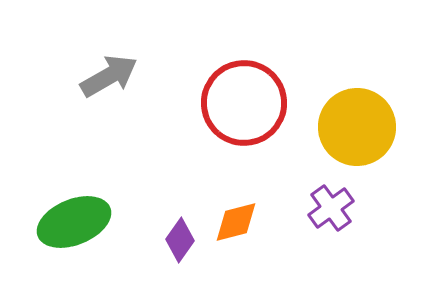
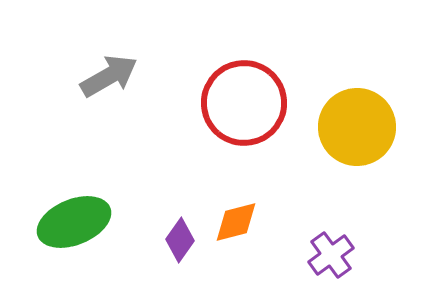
purple cross: moved 47 px down
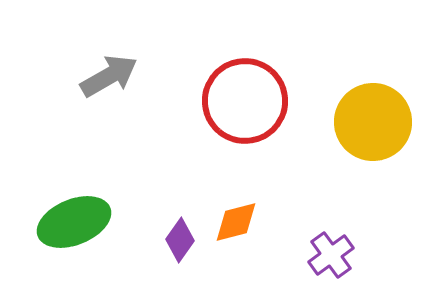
red circle: moved 1 px right, 2 px up
yellow circle: moved 16 px right, 5 px up
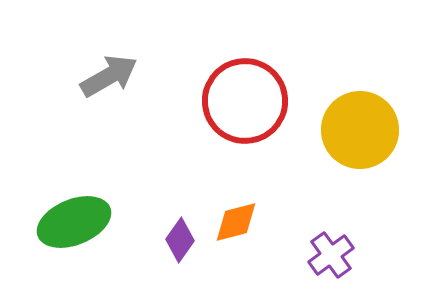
yellow circle: moved 13 px left, 8 px down
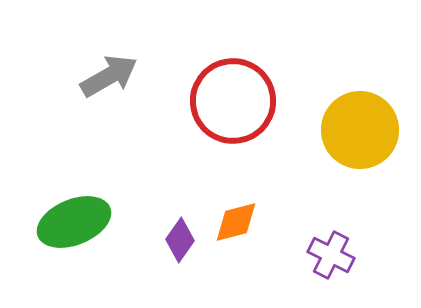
red circle: moved 12 px left
purple cross: rotated 27 degrees counterclockwise
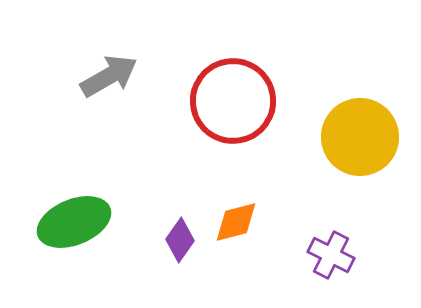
yellow circle: moved 7 px down
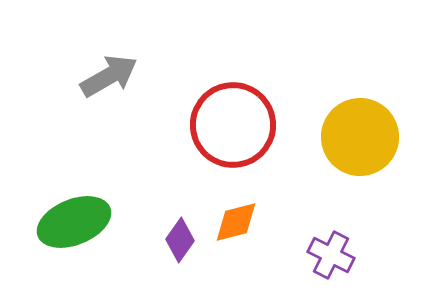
red circle: moved 24 px down
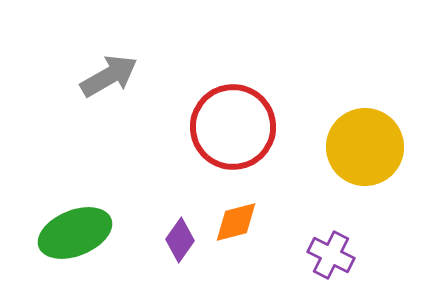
red circle: moved 2 px down
yellow circle: moved 5 px right, 10 px down
green ellipse: moved 1 px right, 11 px down
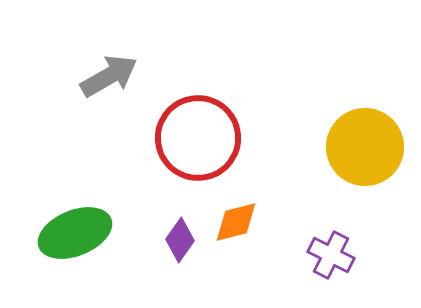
red circle: moved 35 px left, 11 px down
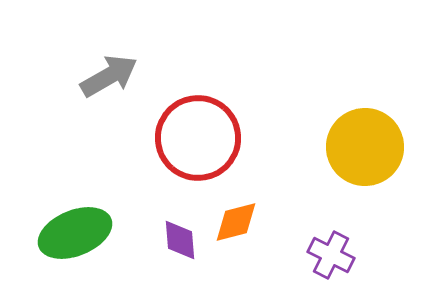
purple diamond: rotated 39 degrees counterclockwise
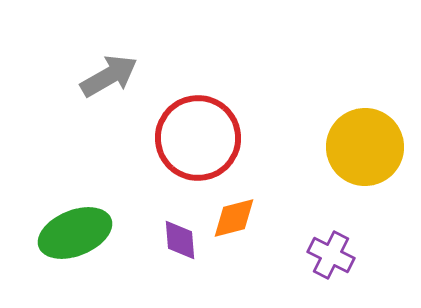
orange diamond: moved 2 px left, 4 px up
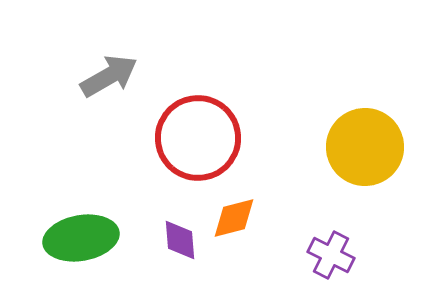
green ellipse: moved 6 px right, 5 px down; rotated 12 degrees clockwise
